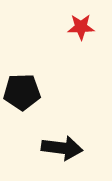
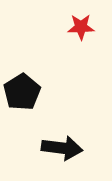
black pentagon: rotated 30 degrees counterclockwise
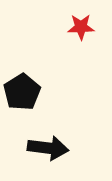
black arrow: moved 14 px left
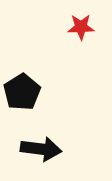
black arrow: moved 7 px left, 1 px down
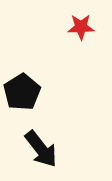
black arrow: rotated 45 degrees clockwise
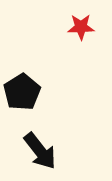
black arrow: moved 1 px left, 2 px down
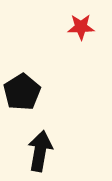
black arrow: rotated 132 degrees counterclockwise
